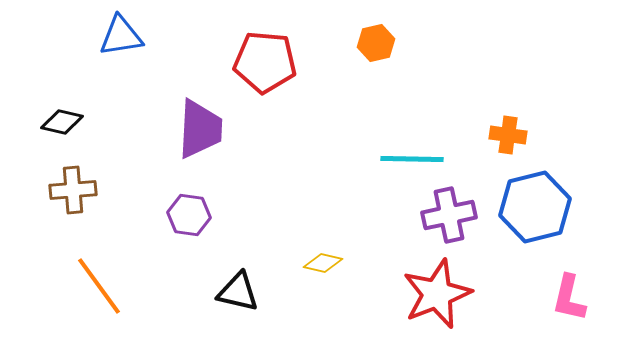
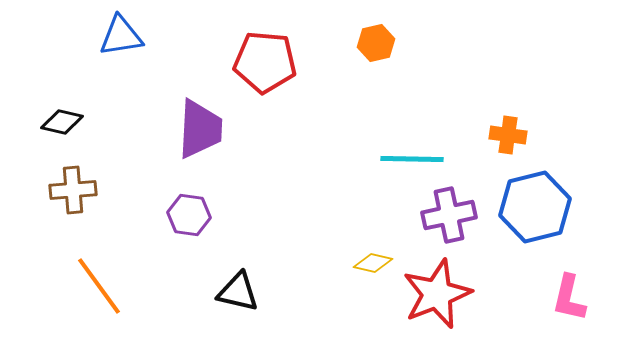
yellow diamond: moved 50 px right
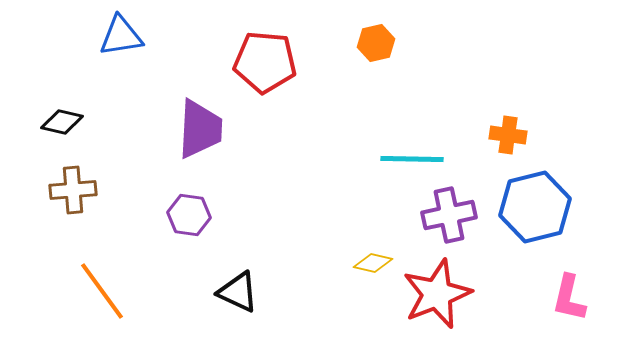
orange line: moved 3 px right, 5 px down
black triangle: rotated 12 degrees clockwise
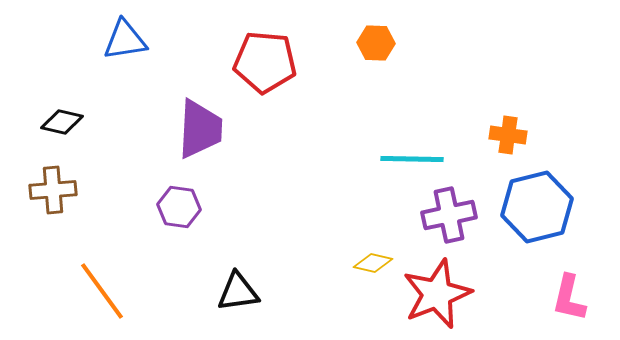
blue triangle: moved 4 px right, 4 px down
orange hexagon: rotated 15 degrees clockwise
brown cross: moved 20 px left
blue hexagon: moved 2 px right
purple hexagon: moved 10 px left, 8 px up
black triangle: rotated 33 degrees counterclockwise
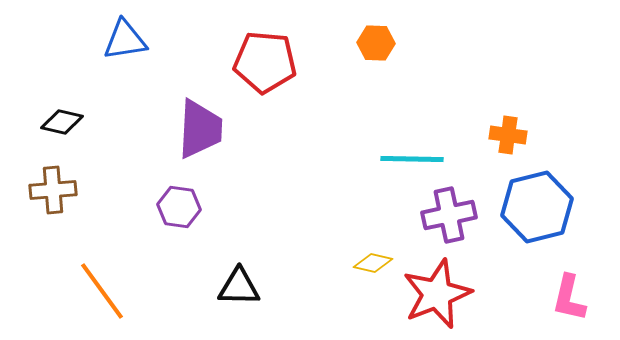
black triangle: moved 1 px right, 5 px up; rotated 9 degrees clockwise
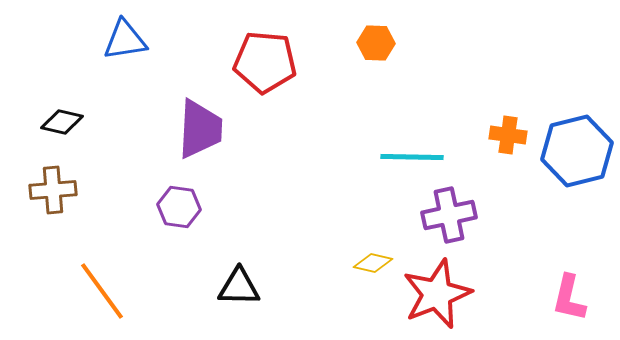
cyan line: moved 2 px up
blue hexagon: moved 40 px right, 56 px up
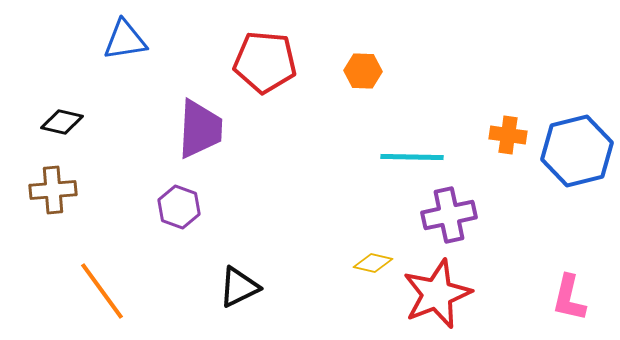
orange hexagon: moved 13 px left, 28 px down
purple hexagon: rotated 12 degrees clockwise
black triangle: rotated 27 degrees counterclockwise
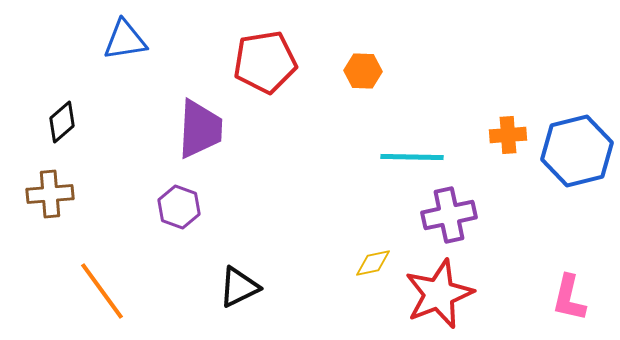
red pentagon: rotated 14 degrees counterclockwise
black diamond: rotated 54 degrees counterclockwise
orange cross: rotated 12 degrees counterclockwise
brown cross: moved 3 px left, 4 px down
yellow diamond: rotated 24 degrees counterclockwise
red star: moved 2 px right
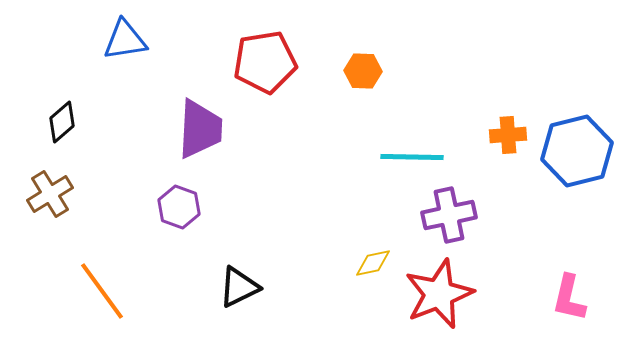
brown cross: rotated 27 degrees counterclockwise
